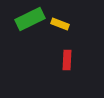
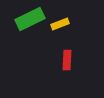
yellow rectangle: rotated 42 degrees counterclockwise
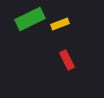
red rectangle: rotated 30 degrees counterclockwise
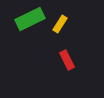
yellow rectangle: rotated 36 degrees counterclockwise
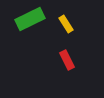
yellow rectangle: moved 6 px right; rotated 66 degrees counterclockwise
